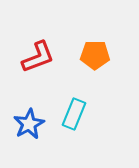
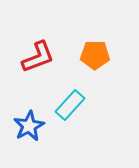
cyan rectangle: moved 4 px left, 9 px up; rotated 20 degrees clockwise
blue star: moved 2 px down
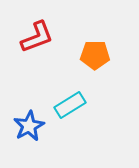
red L-shape: moved 1 px left, 20 px up
cyan rectangle: rotated 16 degrees clockwise
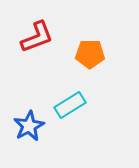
orange pentagon: moved 5 px left, 1 px up
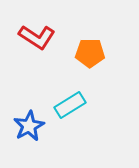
red L-shape: rotated 54 degrees clockwise
orange pentagon: moved 1 px up
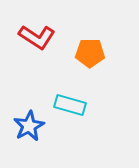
cyan rectangle: rotated 48 degrees clockwise
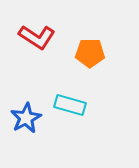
blue star: moved 3 px left, 8 px up
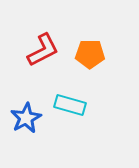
red L-shape: moved 6 px right, 13 px down; rotated 60 degrees counterclockwise
orange pentagon: moved 1 px down
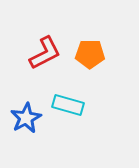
red L-shape: moved 2 px right, 3 px down
cyan rectangle: moved 2 px left
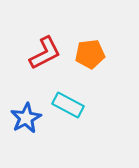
orange pentagon: rotated 8 degrees counterclockwise
cyan rectangle: rotated 12 degrees clockwise
